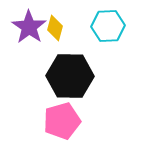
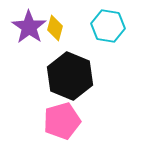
cyan hexagon: rotated 12 degrees clockwise
black hexagon: rotated 21 degrees clockwise
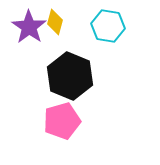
yellow diamond: moved 6 px up
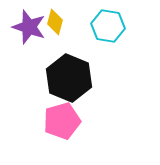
purple star: rotated 16 degrees counterclockwise
black hexagon: moved 1 px left, 2 px down
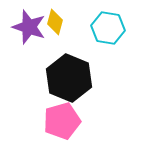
cyan hexagon: moved 2 px down
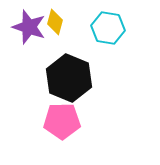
pink pentagon: rotated 15 degrees clockwise
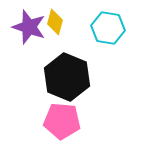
black hexagon: moved 2 px left, 1 px up
pink pentagon: rotated 6 degrees clockwise
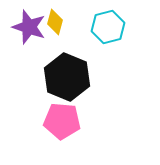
cyan hexagon: moved 1 px up; rotated 24 degrees counterclockwise
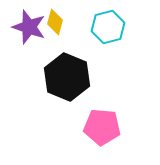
pink pentagon: moved 40 px right, 6 px down
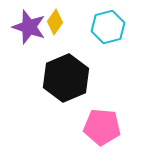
yellow diamond: rotated 20 degrees clockwise
black hexagon: moved 1 px left, 1 px down; rotated 15 degrees clockwise
